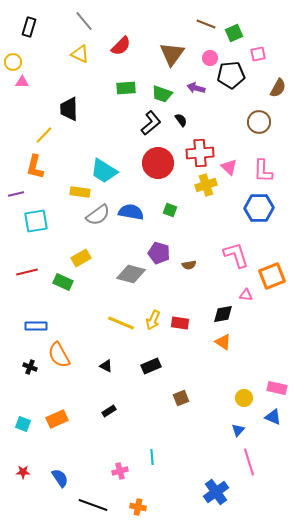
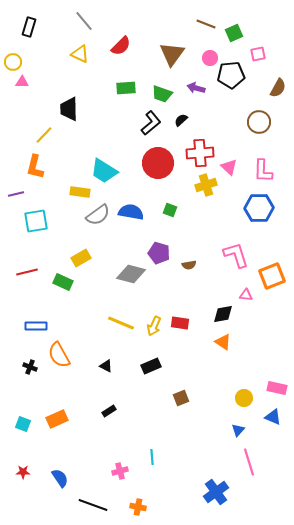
black semicircle at (181, 120): rotated 96 degrees counterclockwise
yellow arrow at (153, 320): moved 1 px right, 6 px down
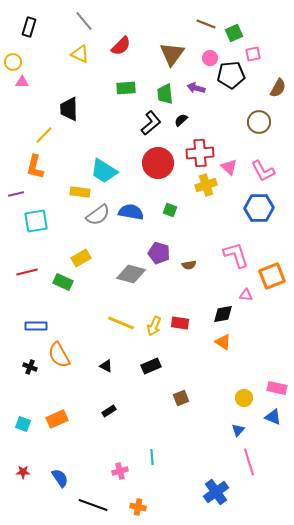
pink square at (258, 54): moved 5 px left
green trapezoid at (162, 94): moved 3 px right; rotated 65 degrees clockwise
pink L-shape at (263, 171): rotated 30 degrees counterclockwise
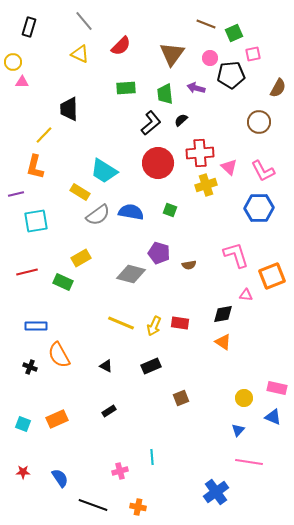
yellow rectangle at (80, 192): rotated 24 degrees clockwise
pink line at (249, 462): rotated 64 degrees counterclockwise
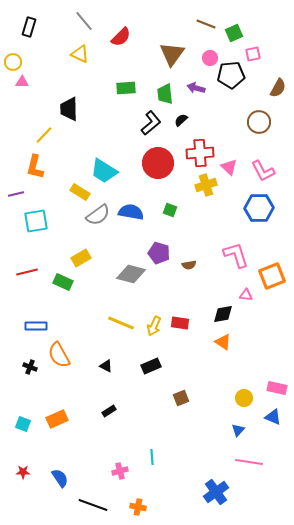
red semicircle at (121, 46): moved 9 px up
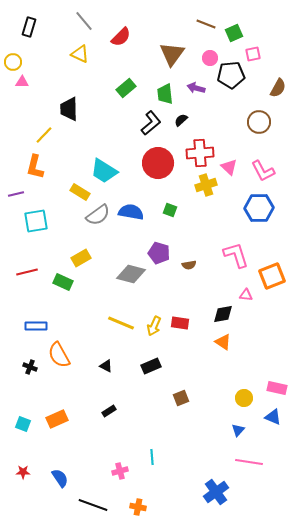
green rectangle at (126, 88): rotated 36 degrees counterclockwise
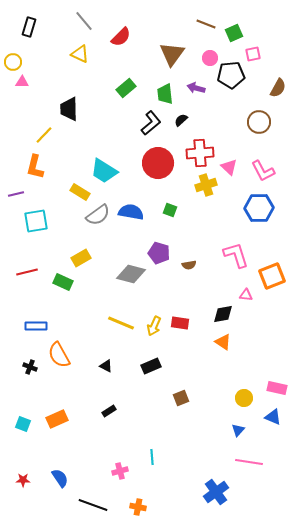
red star at (23, 472): moved 8 px down
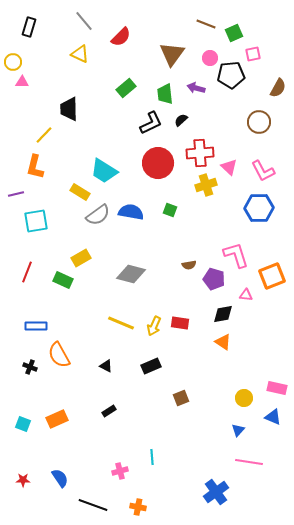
black L-shape at (151, 123): rotated 15 degrees clockwise
purple pentagon at (159, 253): moved 55 px right, 26 px down
red line at (27, 272): rotated 55 degrees counterclockwise
green rectangle at (63, 282): moved 2 px up
